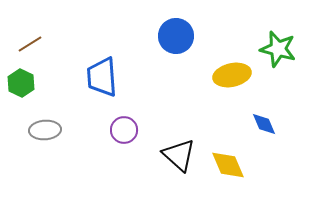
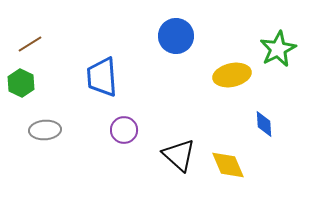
green star: rotated 30 degrees clockwise
blue diamond: rotated 20 degrees clockwise
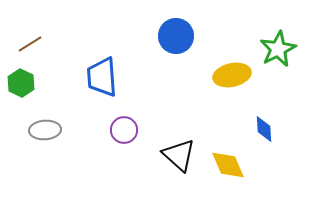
blue diamond: moved 5 px down
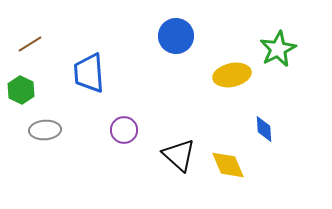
blue trapezoid: moved 13 px left, 4 px up
green hexagon: moved 7 px down
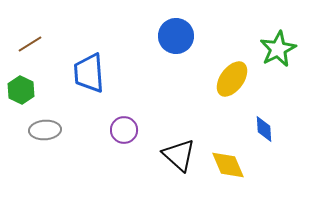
yellow ellipse: moved 4 px down; rotated 42 degrees counterclockwise
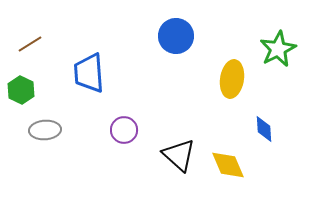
yellow ellipse: rotated 27 degrees counterclockwise
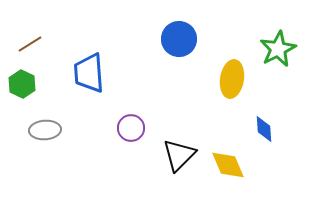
blue circle: moved 3 px right, 3 px down
green hexagon: moved 1 px right, 6 px up
purple circle: moved 7 px right, 2 px up
black triangle: rotated 33 degrees clockwise
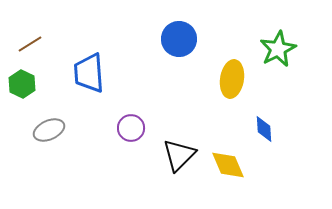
gray ellipse: moved 4 px right; rotated 20 degrees counterclockwise
